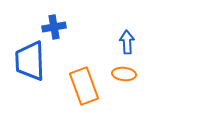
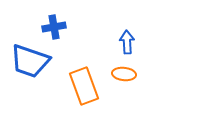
blue trapezoid: rotated 69 degrees counterclockwise
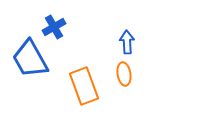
blue cross: rotated 20 degrees counterclockwise
blue trapezoid: moved 2 px up; rotated 42 degrees clockwise
orange ellipse: rotated 75 degrees clockwise
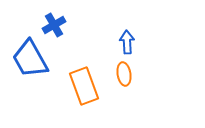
blue cross: moved 2 px up
